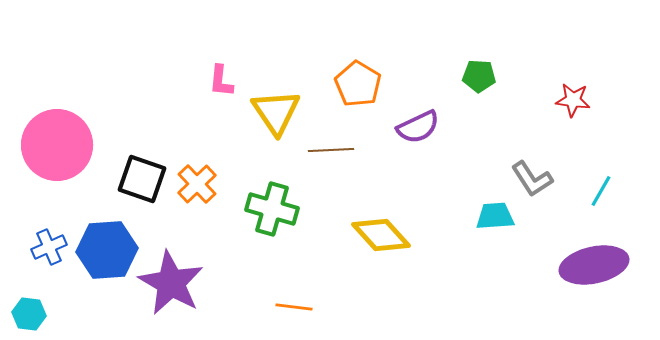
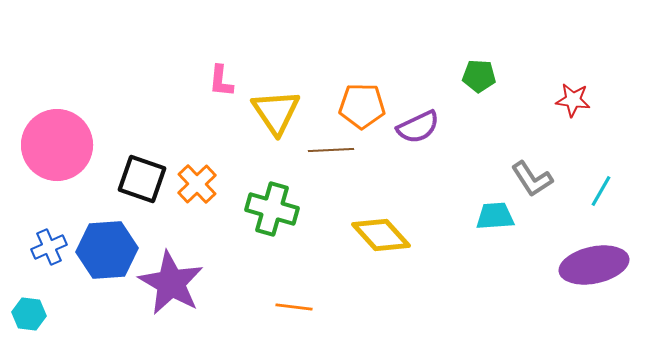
orange pentagon: moved 4 px right, 22 px down; rotated 30 degrees counterclockwise
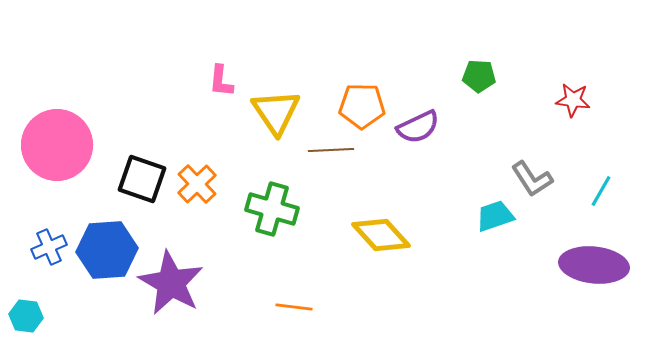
cyan trapezoid: rotated 15 degrees counterclockwise
purple ellipse: rotated 18 degrees clockwise
cyan hexagon: moved 3 px left, 2 px down
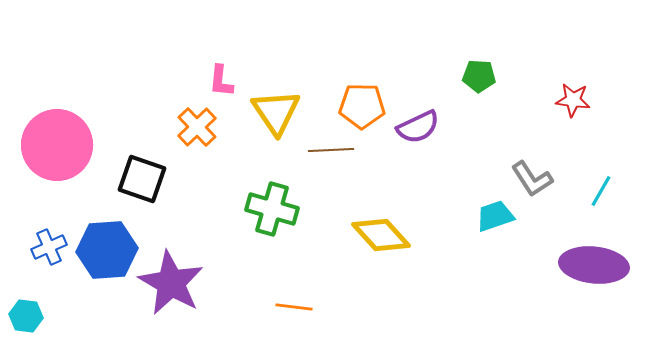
orange cross: moved 57 px up
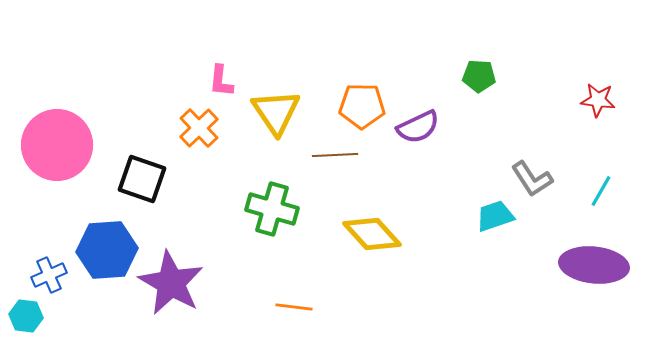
red star: moved 25 px right
orange cross: moved 2 px right, 1 px down
brown line: moved 4 px right, 5 px down
yellow diamond: moved 9 px left, 1 px up
blue cross: moved 28 px down
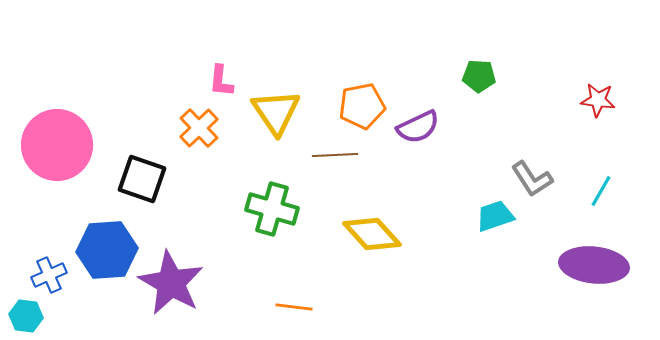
orange pentagon: rotated 12 degrees counterclockwise
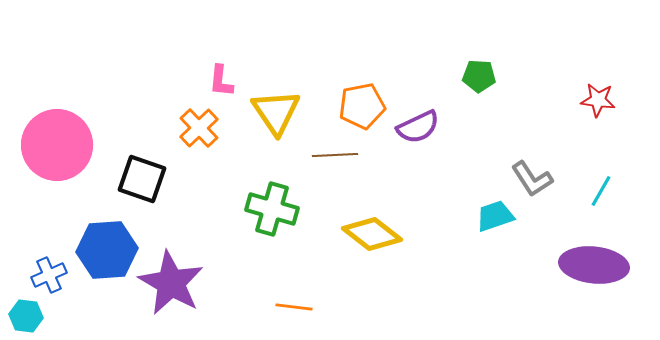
yellow diamond: rotated 10 degrees counterclockwise
